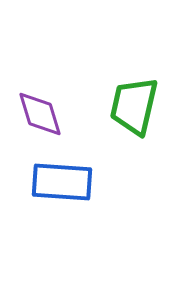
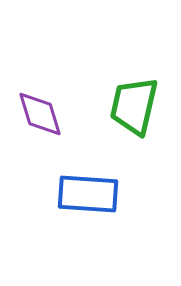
blue rectangle: moved 26 px right, 12 px down
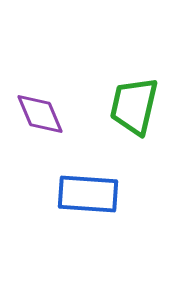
purple diamond: rotated 6 degrees counterclockwise
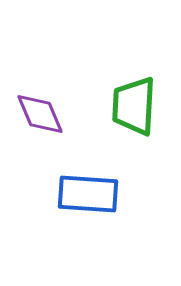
green trapezoid: rotated 10 degrees counterclockwise
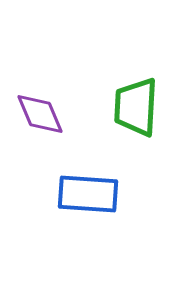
green trapezoid: moved 2 px right, 1 px down
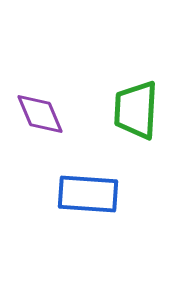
green trapezoid: moved 3 px down
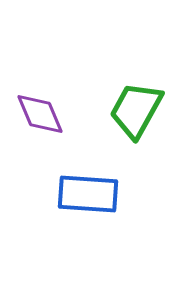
green trapezoid: rotated 26 degrees clockwise
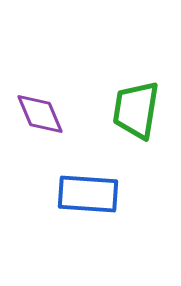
green trapezoid: rotated 20 degrees counterclockwise
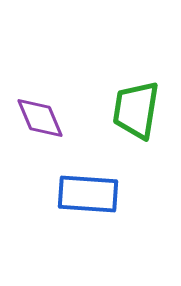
purple diamond: moved 4 px down
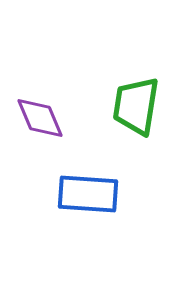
green trapezoid: moved 4 px up
